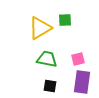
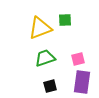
yellow triangle: rotated 10 degrees clockwise
green trapezoid: moved 2 px left, 1 px up; rotated 30 degrees counterclockwise
black square: rotated 24 degrees counterclockwise
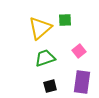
yellow triangle: rotated 20 degrees counterclockwise
pink square: moved 1 px right, 8 px up; rotated 24 degrees counterclockwise
